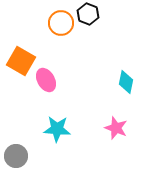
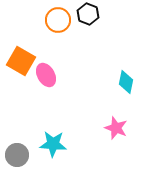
orange circle: moved 3 px left, 3 px up
pink ellipse: moved 5 px up
cyan star: moved 4 px left, 15 px down
gray circle: moved 1 px right, 1 px up
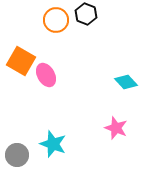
black hexagon: moved 2 px left
orange circle: moved 2 px left
cyan diamond: rotated 55 degrees counterclockwise
cyan star: rotated 16 degrees clockwise
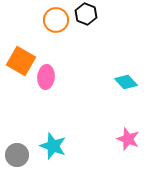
pink ellipse: moved 2 px down; rotated 35 degrees clockwise
pink star: moved 12 px right, 11 px down
cyan star: moved 2 px down
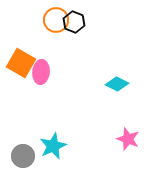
black hexagon: moved 12 px left, 8 px down
orange square: moved 2 px down
pink ellipse: moved 5 px left, 5 px up
cyan diamond: moved 9 px left, 2 px down; rotated 20 degrees counterclockwise
cyan star: rotated 28 degrees clockwise
gray circle: moved 6 px right, 1 px down
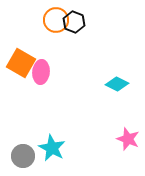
cyan star: moved 1 px left, 2 px down; rotated 20 degrees counterclockwise
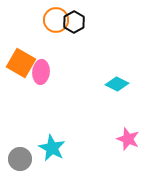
black hexagon: rotated 10 degrees clockwise
gray circle: moved 3 px left, 3 px down
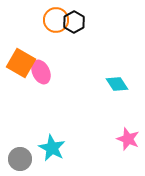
pink ellipse: rotated 30 degrees counterclockwise
cyan diamond: rotated 30 degrees clockwise
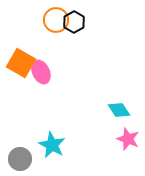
cyan diamond: moved 2 px right, 26 px down
cyan star: moved 3 px up
